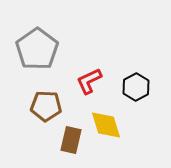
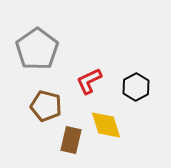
brown pentagon: rotated 12 degrees clockwise
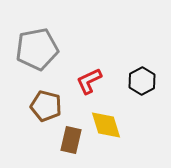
gray pentagon: rotated 24 degrees clockwise
black hexagon: moved 6 px right, 6 px up
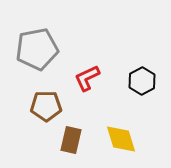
red L-shape: moved 2 px left, 3 px up
brown pentagon: rotated 16 degrees counterclockwise
yellow diamond: moved 15 px right, 14 px down
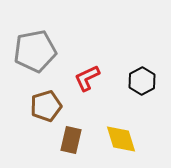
gray pentagon: moved 2 px left, 2 px down
brown pentagon: rotated 16 degrees counterclockwise
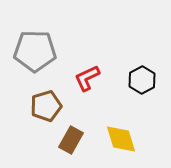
gray pentagon: rotated 12 degrees clockwise
black hexagon: moved 1 px up
brown rectangle: rotated 16 degrees clockwise
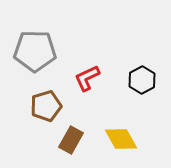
yellow diamond: rotated 12 degrees counterclockwise
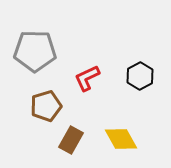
black hexagon: moved 2 px left, 4 px up
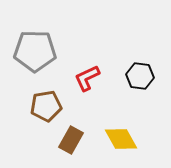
black hexagon: rotated 24 degrees counterclockwise
brown pentagon: rotated 8 degrees clockwise
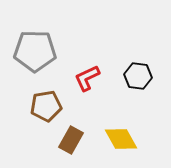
black hexagon: moved 2 px left
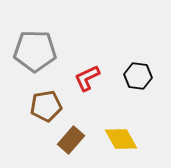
brown rectangle: rotated 12 degrees clockwise
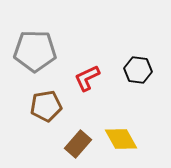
black hexagon: moved 6 px up
brown rectangle: moved 7 px right, 4 px down
